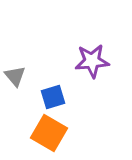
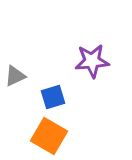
gray triangle: rotated 45 degrees clockwise
orange square: moved 3 px down
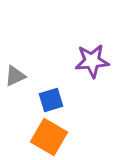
blue square: moved 2 px left, 3 px down
orange square: moved 1 px down
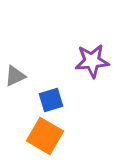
orange square: moved 4 px left, 1 px up
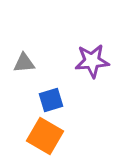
gray triangle: moved 9 px right, 13 px up; rotated 20 degrees clockwise
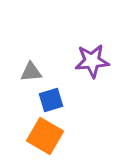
gray triangle: moved 7 px right, 9 px down
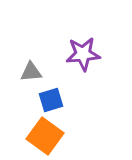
purple star: moved 9 px left, 7 px up
orange square: rotated 6 degrees clockwise
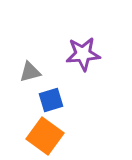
gray triangle: moved 1 px left; rotated 10 degrees counterclockwise
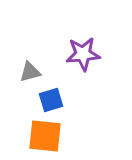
orange square: rotated 30 degrees counterclockwise
